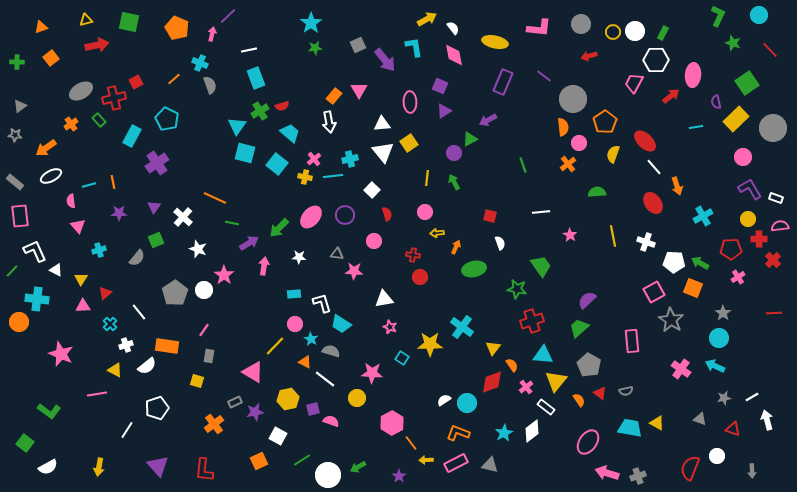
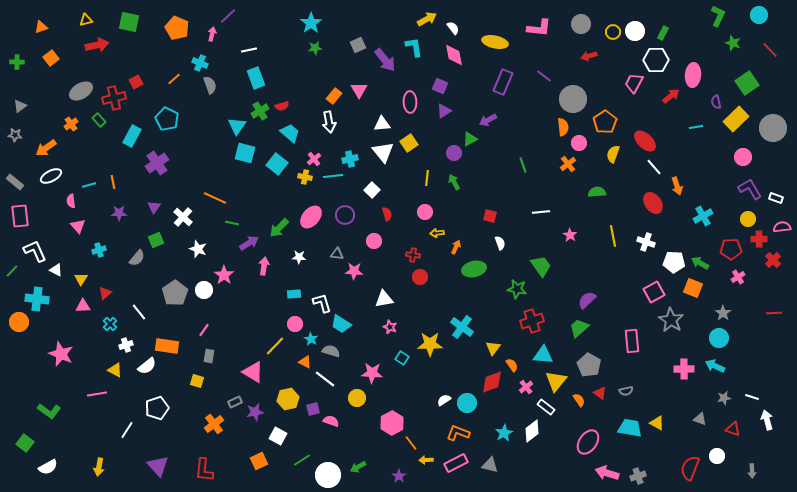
pink semicircle at (780, 226): moved 2 px right, 1 px down
pink cross at (681, 369): moved 3 px right; rotated 36 degrees counterclockwise
white line at (752, 397): rotated 48 degrees clockwise
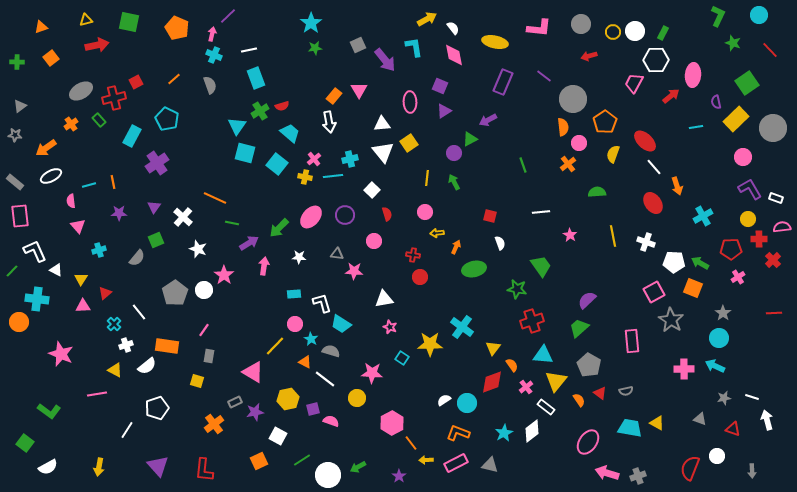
cyan cross at (200, 63): moved 14 px right, 8 px up
cyan cross at (110, 324): moved 4 px right
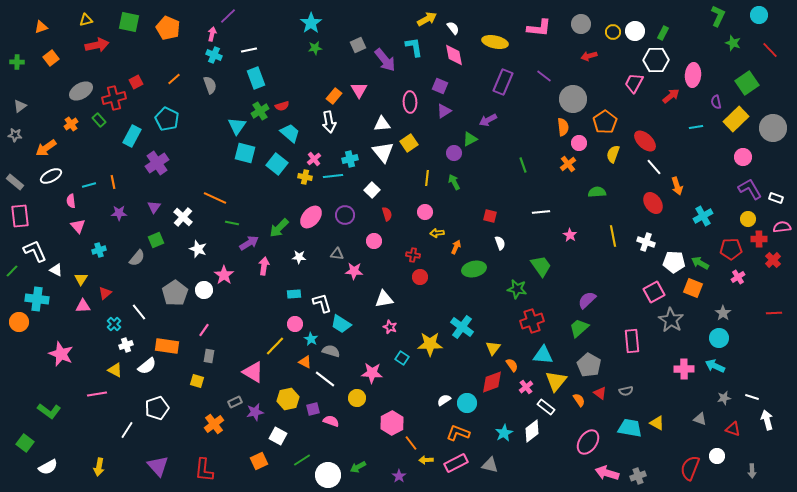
orange pentagon at (177, 28): moved 9 px left
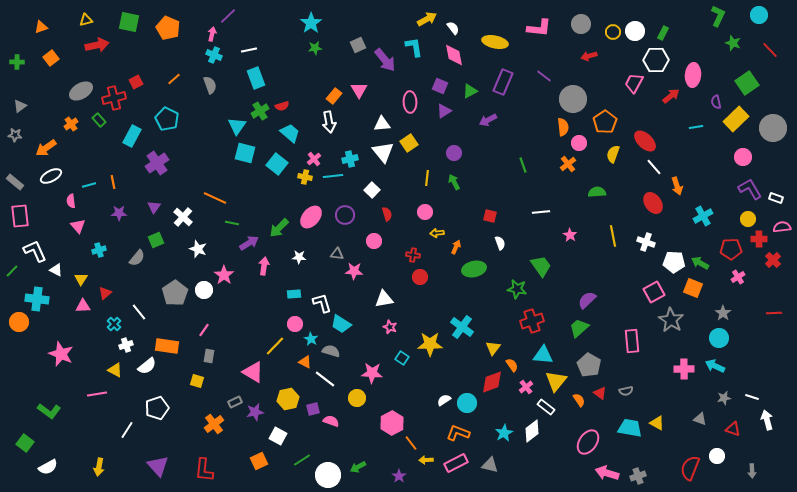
green triangle at (470, 139): moved 48 px up
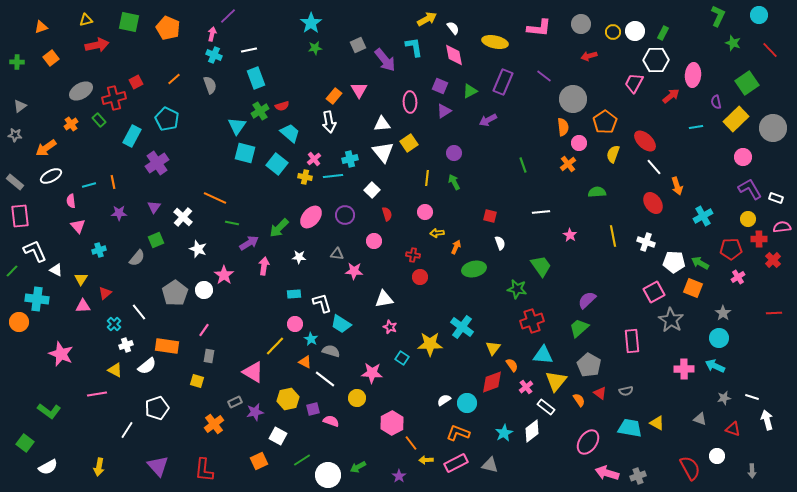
red semicircle at (690, 468): rotated 130 degrees clockwise
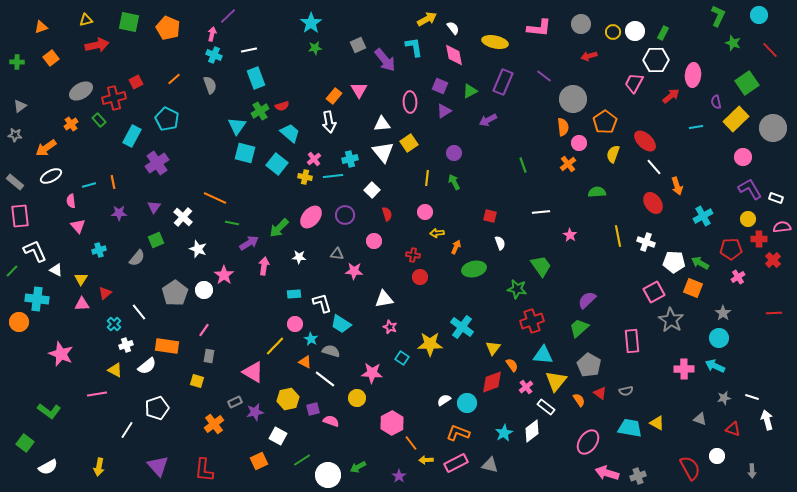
yellow line at (613, 236): moved 5 px right
pink triangle at (83, 306): moved 1 px left, 2 px up
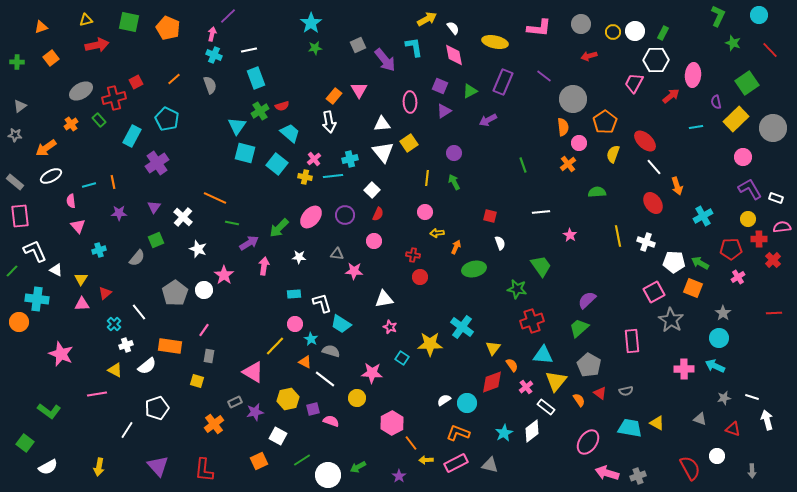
red semicircle at (387, 214): moved 9 px left; rotated 40 degrees clockwise
orange rectangle at (167, 346): moved 3 px right
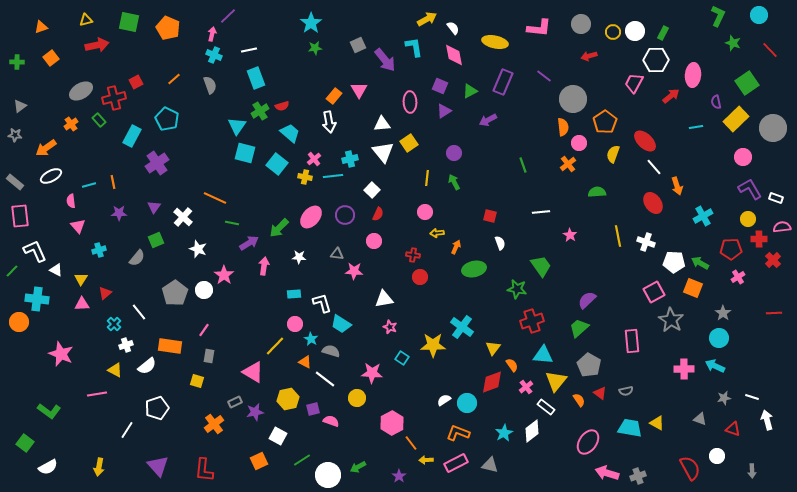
yellow star at (430, 344): moved 3 px right, 1 px down
